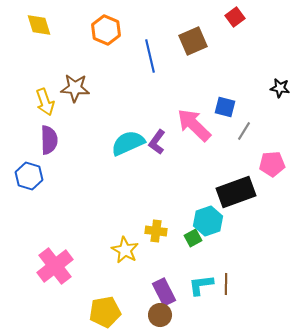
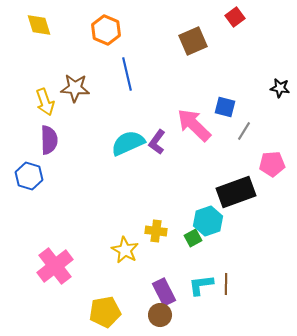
blue line: moved 23 px left, 18 px down
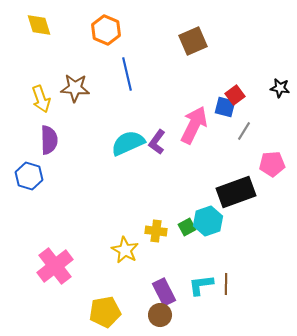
red square: moved 78 px down
yellow arrow: moved 4 px left, 3 px up
pink arrow: rotated 72 degrees clockwise
green square: moved 6 px left, 11 px up
